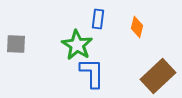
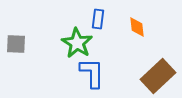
orange diamond: rotated 20 degrees counterclockwise
green star: moved 2 px up
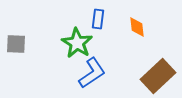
blue L-shape: rotated 56 degrees clockwise
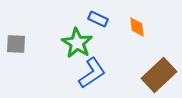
blue rectangle: rotated 72 degrees counterclockwise
brown rectangle: moved 1 px right, 1 px up
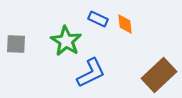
orange diamond: moved 12 px left, 3 px up
green star: moved 11 px left, 2 px up
blue L-shape: moved 1 px left; rotated 8 degrees clockwise
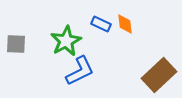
blue rectangle: moved 3 px right, 5 px down
green star: rotated 12 degrees clockwise
blue L-shape: moved 11 px left, 2 px up
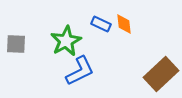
orange diamond: moved 1 px left
brown rectangle: moved 2 px right, 1 px up
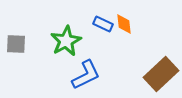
blue rectangle: moved 2 px right
blue L-shape: moved 6 px right, 4 px down
